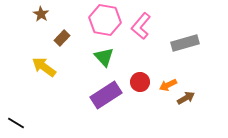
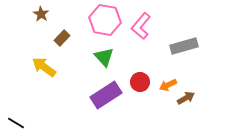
gray rectangle: moved 1 px left, 3 px down
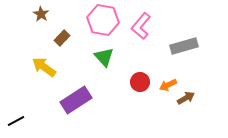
pink hexagon: moved 2 px left
purple rectangle: moved 30 px left, 5 px down
black line: moved 2 px up; rotated 60 degrees counterclockwise
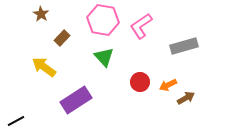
pink L-shape: rotated 16 degrees clockwise
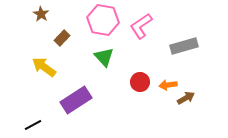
orange arrow: rotated 18 degrees clockwise
black line: moved 17 px right, 4 px down
